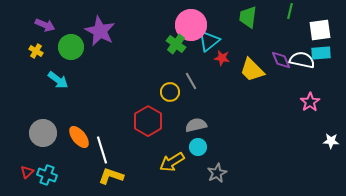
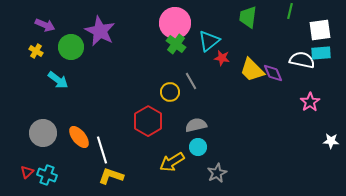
pink circle: moved 16 px left, 2 px up
purple diamond: moved 8 px left, 13 px down
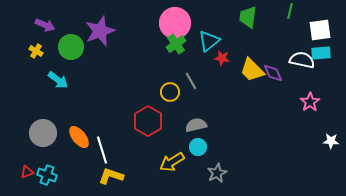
purple star: rotated 24 degrees clockwise
green cross: rotated 18 degrees clockwise
red triangle: rotated 24 degrees clockwise
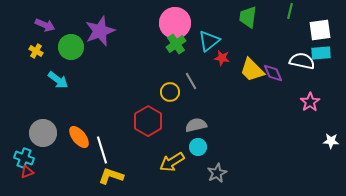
white semicircle: moved 1 px down
cyan cross: moved 23 px left, 17 px up
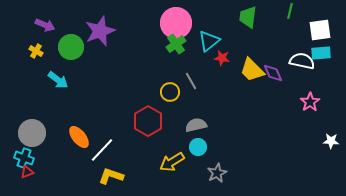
pink circle: moved 1 px right
gray circle: moved 11 px left
white line: rotated 60 degrees clockwise
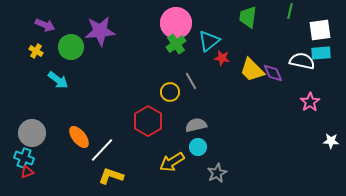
purple star: rotated 16 degrees clockwise
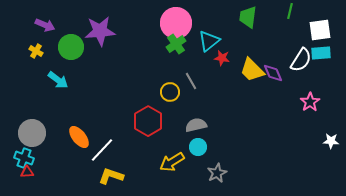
white semicircle: moved 1 px left, 1 px up; rotated 110 degrees clockwise
red triangle: rotated 16 degrees clockwise
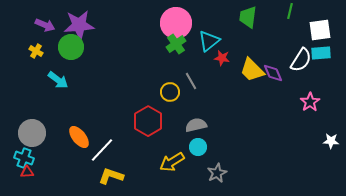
purple star: moved 21 px left, 6 px up
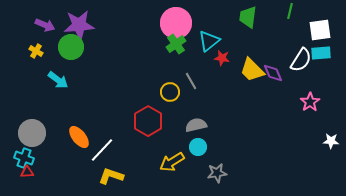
gray star: rotated 18 degrees clockwise
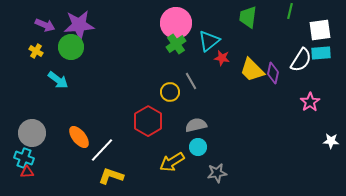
purple diamond: rotated 35 degrees clockwise
